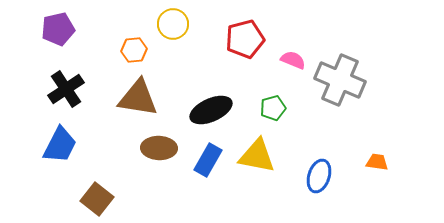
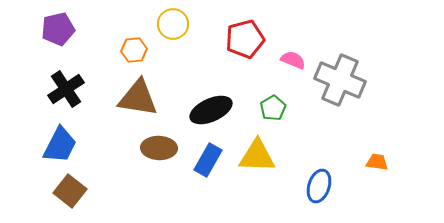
green pentagon: rotated 15 degrees counterclockwise
yellow triangle: rotated 9 degrees counterclockwise
blue ellipse: moved 10 px down
brown square: moved 27 px left, 8 px up
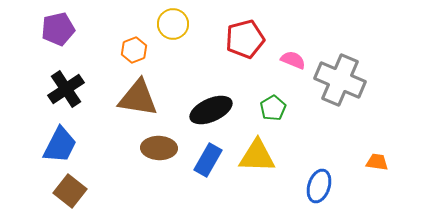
orange hexagon: rotated 15 degrees counterclockwise
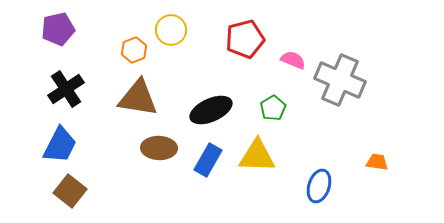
yellow circle: moved 2 px left, 6 px down
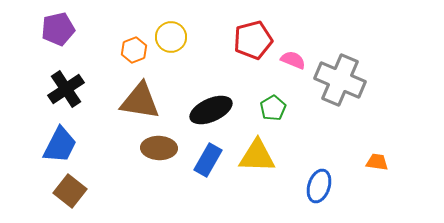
yellow circle: moved 7 px down
red pentagon: moved 8 px right, 1 px down
brown triangle: moved 2 px right, 3 px down
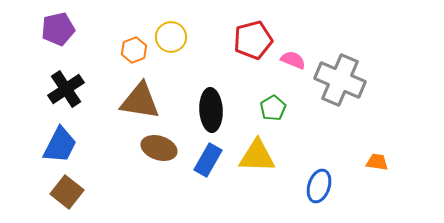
black ellipse: rotated 69 degrees counterclockwise
brown ellipse: rotated 16 degrees clockwise
brown square: moved 3 px left, 1 px down
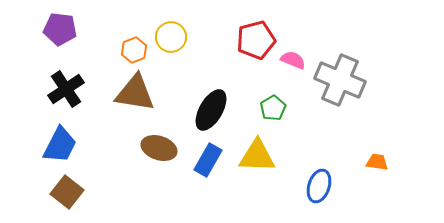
purple pentagon: moved 2 px right; rotated 20 degrees clockwise
red pentagon: moved 3 px right
brown triangle: moved 5 px left, 8 px up
black ellipse: rotated 33 degrees clockwise
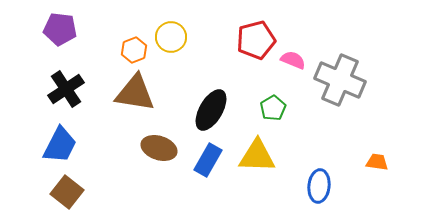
blue ellipse: rotated 12 degrees counterclockwise
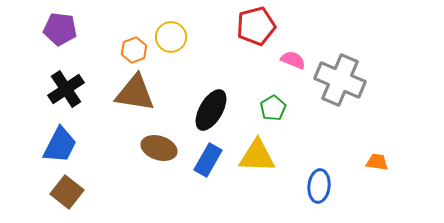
red pentagon: moved 14 px up
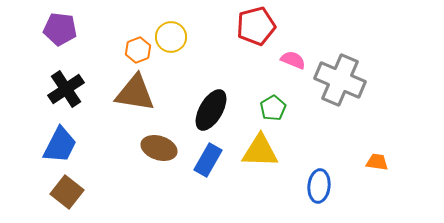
orange hexagon: moved 4 px right
yellow triangle: moved 3 px right, 5 px up
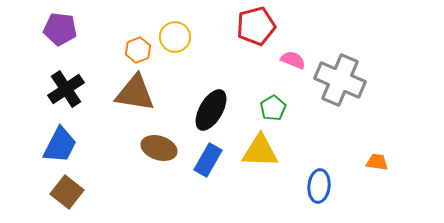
yellow circle: moved 4 px right
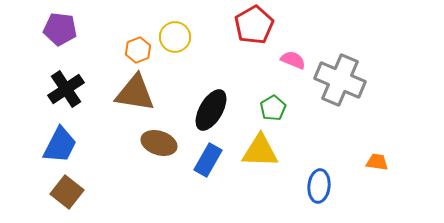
red pentagon: moved 2 px left, 1 px up; rotated 15 degrees counterclockwise
brown ellipse: moved 5 px up
